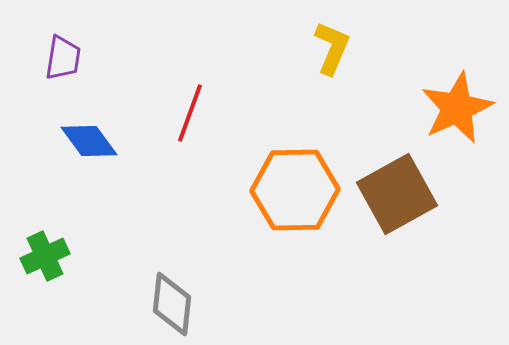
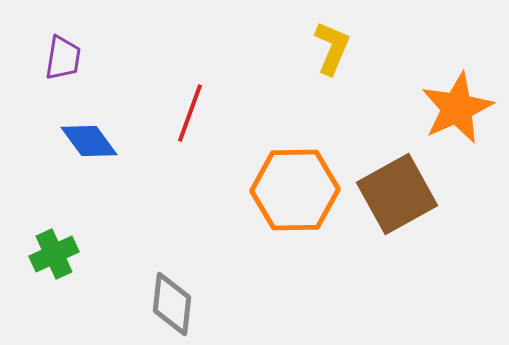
green cross: moved 9 px right, 2 px up
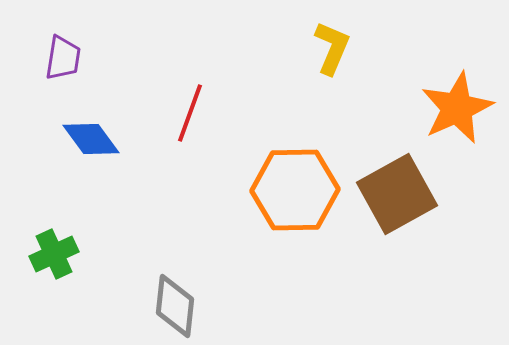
blue diamond: moved 2 px right, 2 px up
gray diamond: moved 3 px right, 2 px down
